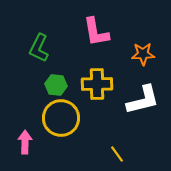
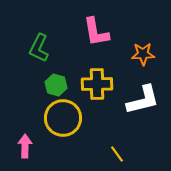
green hexagon: rotated 10 degrees clockwise
yellow circle: moved 2 px right
pink arrow: moved 4 px down
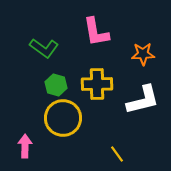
green L-shape: moved 5 px right; rotated 80 degrees counterclockwise
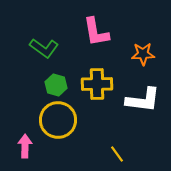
white L-shape: rotated 21 degrees clockwise
yellow circle: moved 5 px left, 2 px down
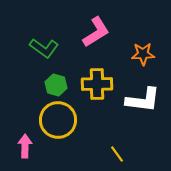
pink L-shape: rotated 112 degrees counterclockwise
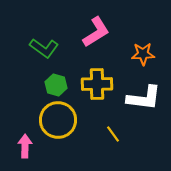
white L-shape: moved 1 px right, 2 px up
yellow line: moved 4 px left, 20 px up
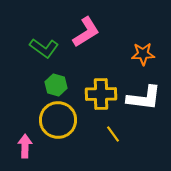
pink L-shape: moved 10 px left
yellow cross: moved 4 px right, 10 px down
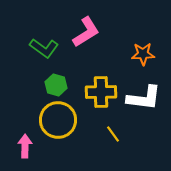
yellow cross: moved 2 px up
